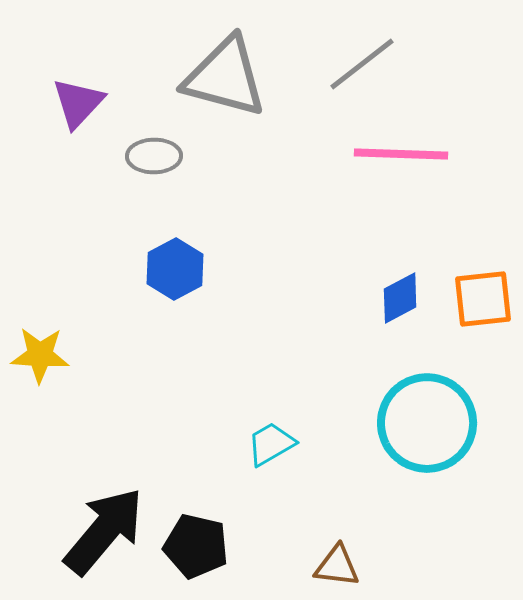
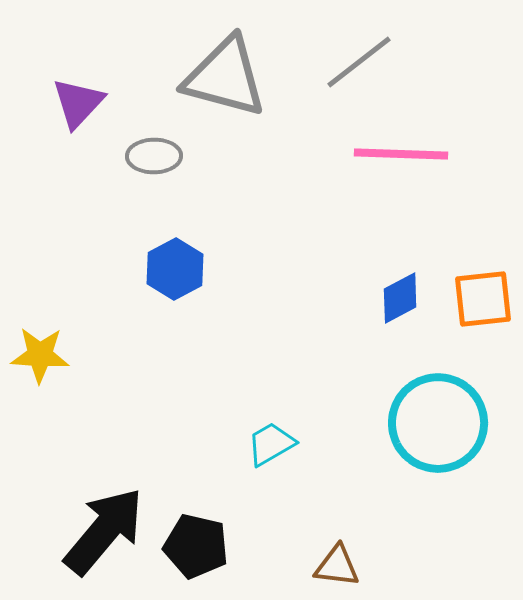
gray line: moved 3 px left, 2 px up
cyan circle: moved 11 px right
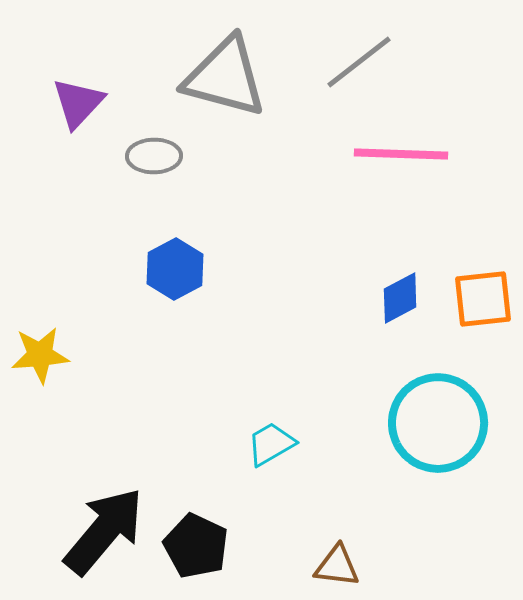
yellow star: rotated 8 degrees counterclockwise
black pentagon: rotated 12 degrees clockwise
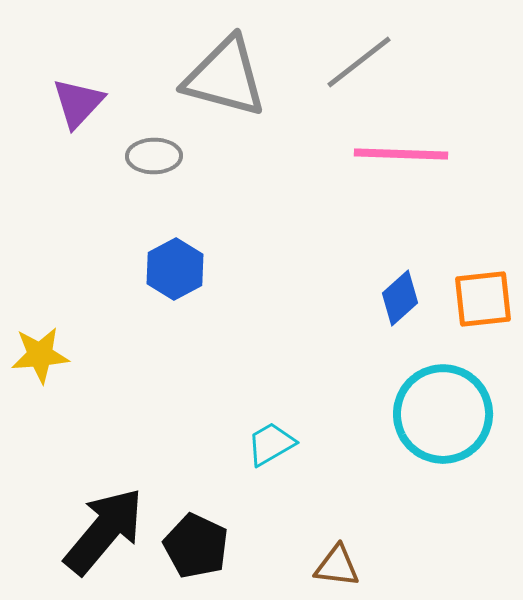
blue diamond: rotated 14 degrees counterclockwise
cyan circle: moved 5 px right, 9 px up
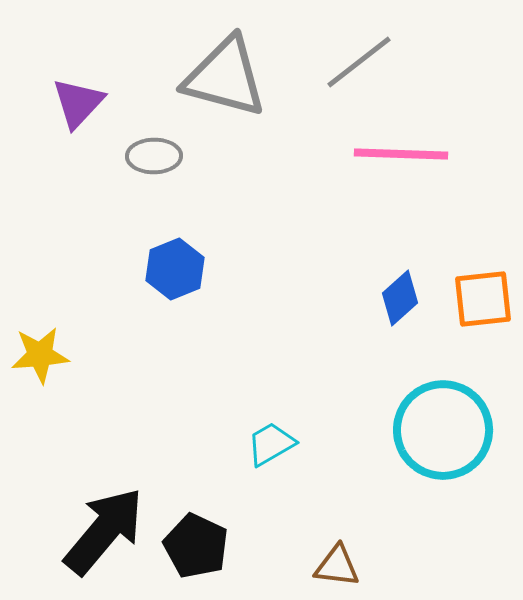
blue hexagon: rotated 6 degrees clockwise
cyan circle: moved 16 px down
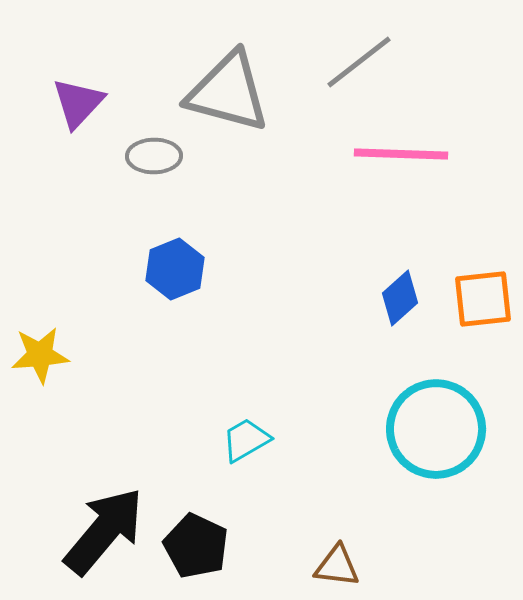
gray triangle: moved 3 px right, 15 px down
cyan circle: moved 7 px left, 1 px up
cyan trapezoid: moved 25 px left, 4 px up
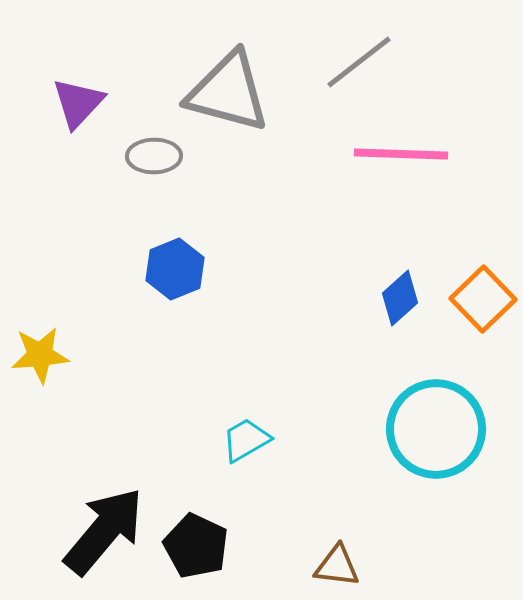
orange square: rotated 38 degrees counterclockwise
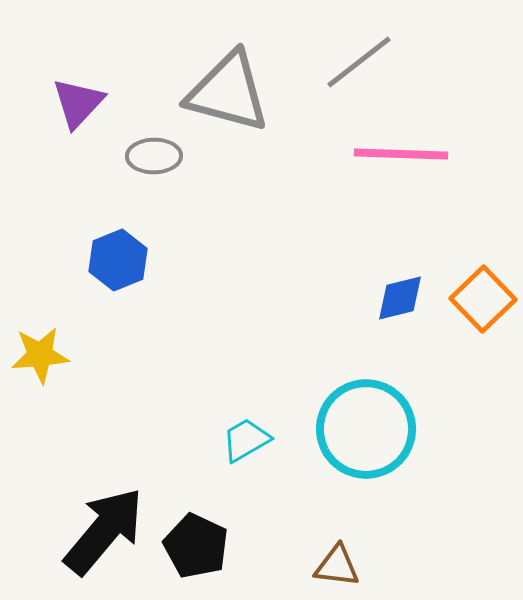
blue hexagon: moved 57 px left, 9 px up
blue diamond: rotated 28 degrees clockwise
cyan circle: moved 70 px left
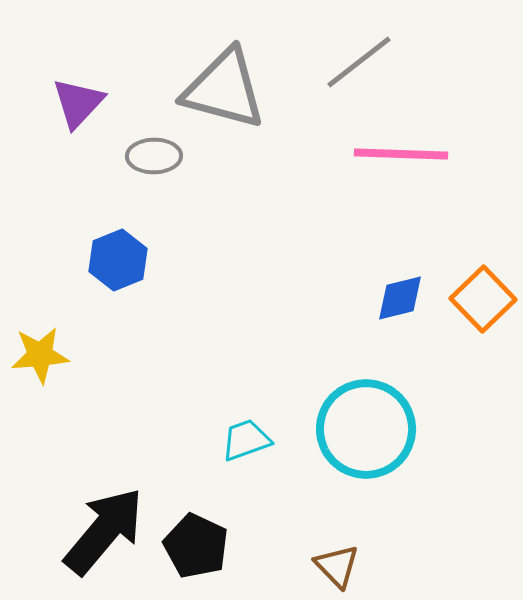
gray triangle: moved 4 px left, 3 px up
cyan trapezoid: rotated 10 degrees clockwise
brown triangle: rotated 39 degrees clockwise
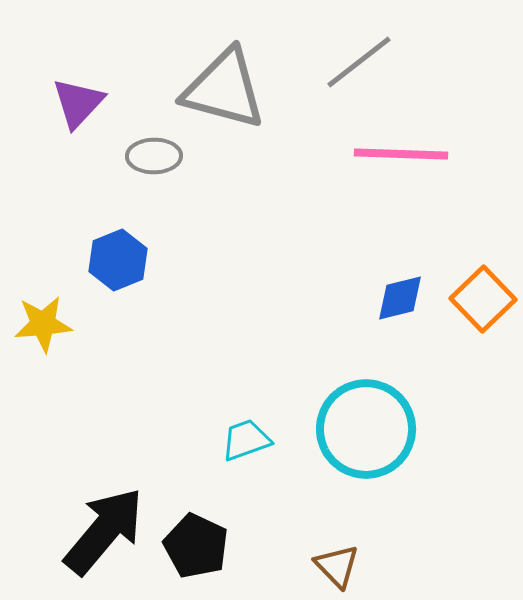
yellow star: moved 3 px right, 31 px up
